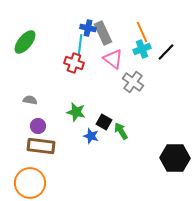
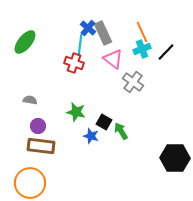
blue cross: rotated 28 degrees clockwise
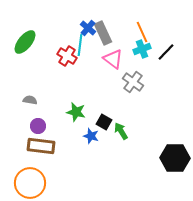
red cross: moved 7 px left, 7 px up; rotated 12 degrees clockwise
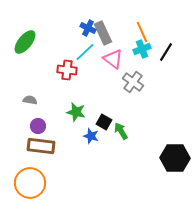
blue cross: rotated 14 degrees counterclockwise
cyan line: moved 5 px right, 7 px down; rotated 40 degrees clockwise
black line: rotated 12 degrees counterclockwise
red cross: moved 14 px down; rotated 24 degrees counterclockwise
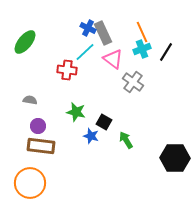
green arrow: moved 5 px right, 9 px down
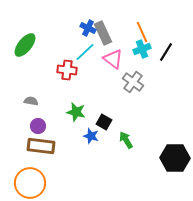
green ellipse: moved 3 px down
gray semicircle: moved 1 px right, 1 px down
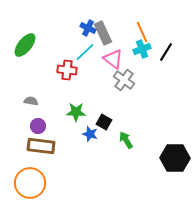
gray cross: moved 9 px left, 2 px up
green star: rotated 12 degrees counterclockwise
blue star: moved 1 px left, 2 px up
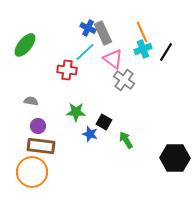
cyan cross: moved 1 px right
orange circle: moved 2 px right, 11 px up
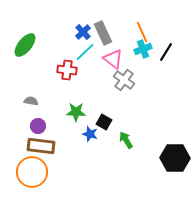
blue cross: moved 5 px left, 4 px down; rotated 21 degrees clockwise
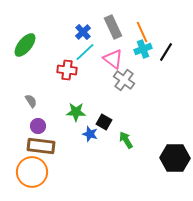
gray rectangle: moved 10 px right, 6 px up
gray semicircle: rotated 48 degrees clockwise
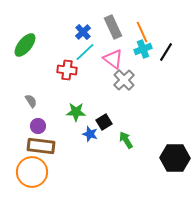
gray cross: rotated 10 degrees clockwise
black square: rotated 28 degrees clockwise
